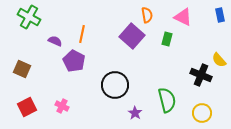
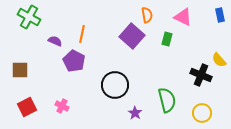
brown square: moved 2 px left, 1 px down; rotated 24 degrees counterclockwise
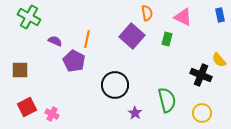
orange semicircle: moved 2 px up
orange line: moved 5 px right, 5 px down
pink cross: moved 10 px left, 8 px down
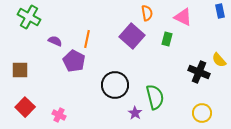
blue rectangle: moved 4 px up
black cross: moved 2 px left, 3 px up
green semicircle: moved 12 px left, 3 px up
red square: moved 2 px left; rotated 18 degrees counterclockwise
pink cross: moved 7 px right, 1 px down
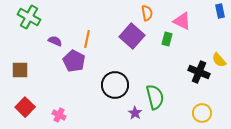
pink triangle: moved 1 px left, 4 px down
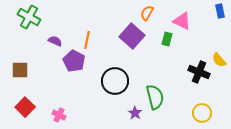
orange semicircle: rotated 140 degrees counterclockwise
orange line: moved 1 px down
black circle: moved 4 px up
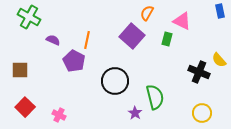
purple semicircle: moved 2 px left, 1 px up
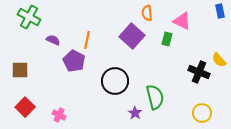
orange semicircle: rotated 35 degrees counterclockwise
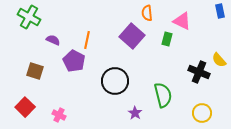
brown square: moved 15 px right, 1 px down; rotated 18 degrees clockwise
green semicircle: moved 8 px right, 2 px up
